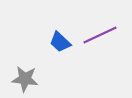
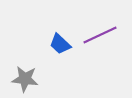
blue trapezoid: moved 2 px down
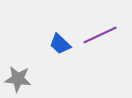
gray star: moved 7 px left
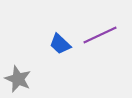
gray star: rotated 16 degrees clockwise
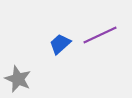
blue trapezoid: rotated 95 degrees clockwise
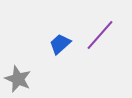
purple line: rotated 24 degrees counterclockwise
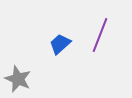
purple line: rotated 20 degrees counterclockwise
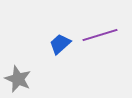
purple line: rotated 52 degrees clockwise
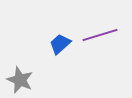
gray star: moved 2 px right, 1 px down
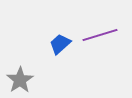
gray star: rotated 16 degrees clockwise
